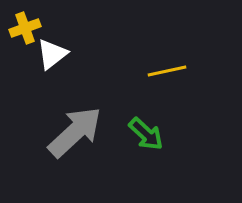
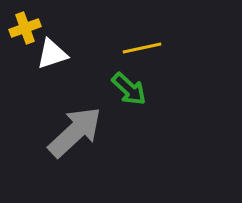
white triangle: rotated 20 degrees clockwise
yellow line: moved 25 px left, 23 px up
green arrow: moved 17 px left, 45 px up
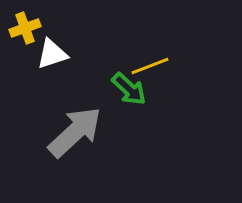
yellow line: moved 8 px right, 18 px down; rotated 9 degrees counterclockwise
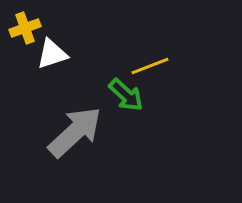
green arrow: moved 3 px left, 6 px down
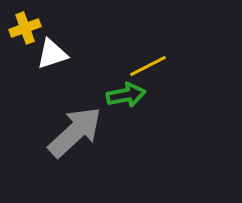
yellow line: moved 2 px left; rotated 6 degrees counterclockwise
green arrow: rotated 54 degrees counterclockwise
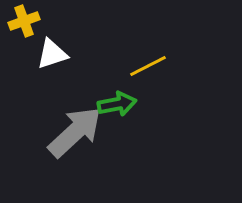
yellow cross: moved 1 px left, 7 px up
green arrow: moved 9 px left, 9 px down
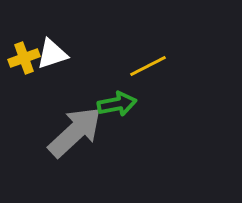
yellow cross: moved 37 px down
